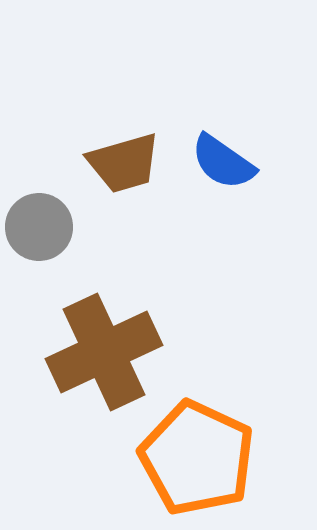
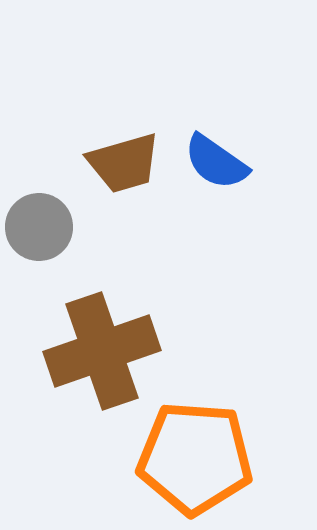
blue semicircle: moved 7 px left
brown cross: moved 2 px left, 1 px up; rotated 6 degrees clockwise
orange pentagon: moved 2 px left; rotated 21 degrees counterclockwise
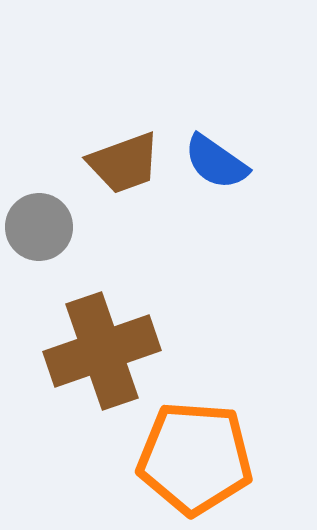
brown trapezoid: rotated 4 degrees counterclockwise
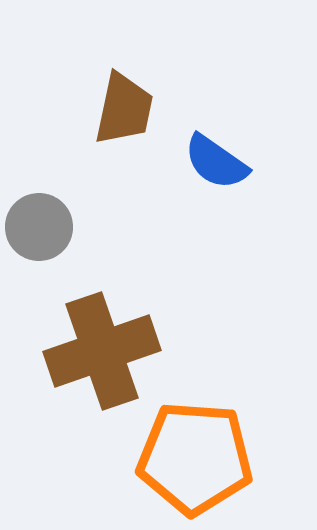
brown trapezoid: moved 54 px up; rotated 58 degrees counterclockwise
